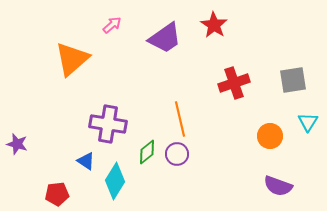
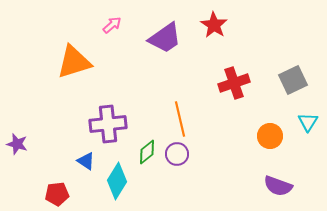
orange triangle: moved 2 px right, 3 px down; rotated 24 degrees clockwise
gray square: rotated 16 degrees counterclockwise
purple cross: rotated 15 degrees counterclockwise
cyan diamond: moved 2 px right
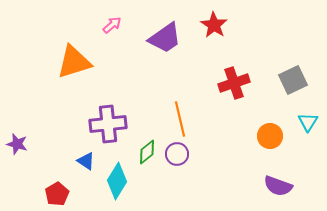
red pentagon: rotated 25 degrees counterclockwise
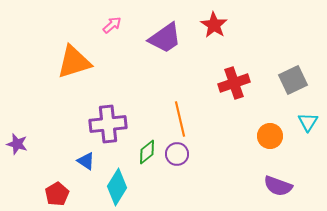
cyan diamond: moved 6 px down
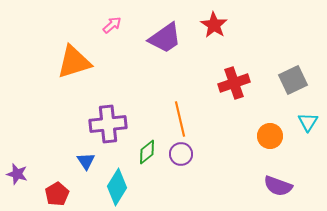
purple star: moved 30 px down
purple circle: moved 4 px right
blue triangle: rotated 24 degrees clockwise
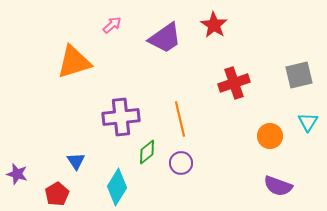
gray square: moved 6 px right, 5 px up; rotated 12 degrees clockwise
purple cross: moved 13 px right, 7 px up
purple circle: moved 9 px down
blue triangle: moved 10 px left
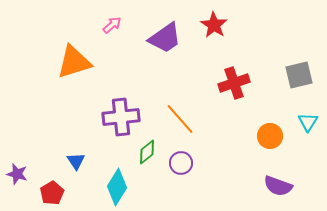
orange line: rotated 28 degrees counterclockwise
red pentagon: moved 5 px left, 1 px up
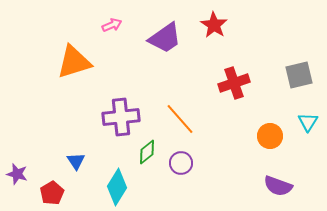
pink arrow: rotated 18 degrees clockwise
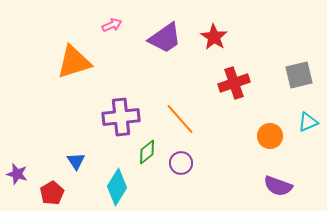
red star: moved 12 px down
cyan triangle: rotated 35 degrees clockwise
